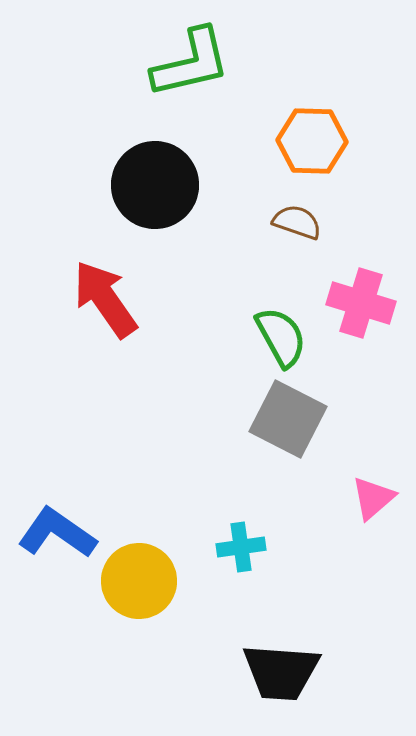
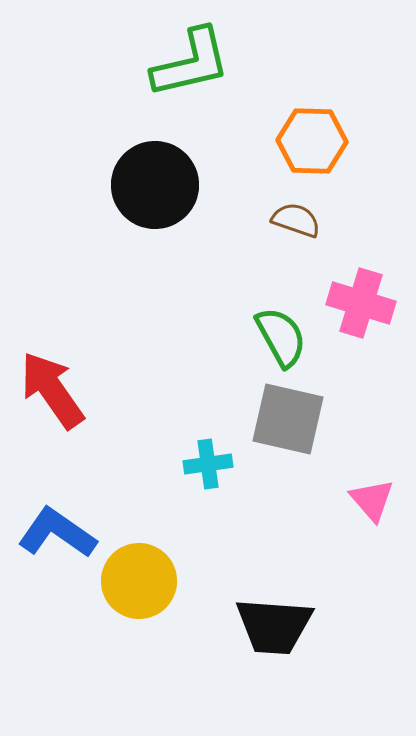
brown semicircle: moved 1 px left, 2 px up
red arrow: moved 53 px left, 91 px down
gray square: rotated 14 degrees counterclockwise
pink triangle: moved 1 px left, 2 px down; rotated 30 degrees counterclockwise
cyan cross: moved 33 px left, 83 px up
black trapezoid: moved 7 px left, 46 px up
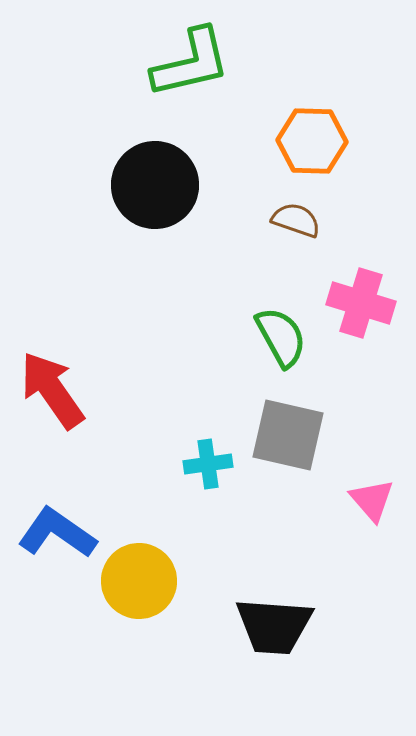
gray square: moved 16 px down
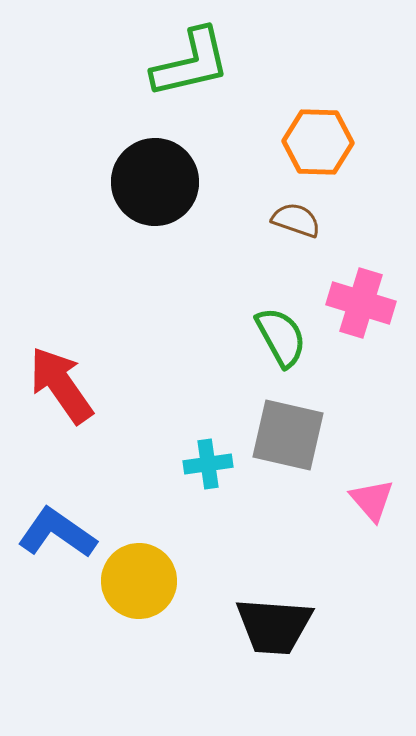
orange hexagon: moved 6 px right, 1 px down
black circle: moved 3 px up
red arrow: moved 9 px right, 5 px up
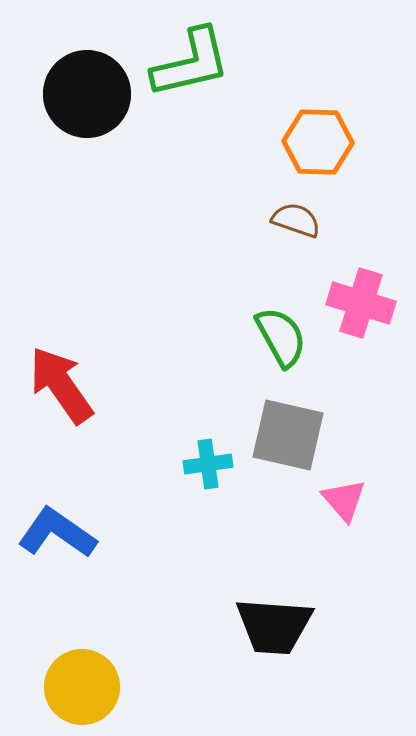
black circle: moved 68 px left, 88 px up
pink triangle: moved 28 px left
yellow circle: moved 57 px left, 106 px down
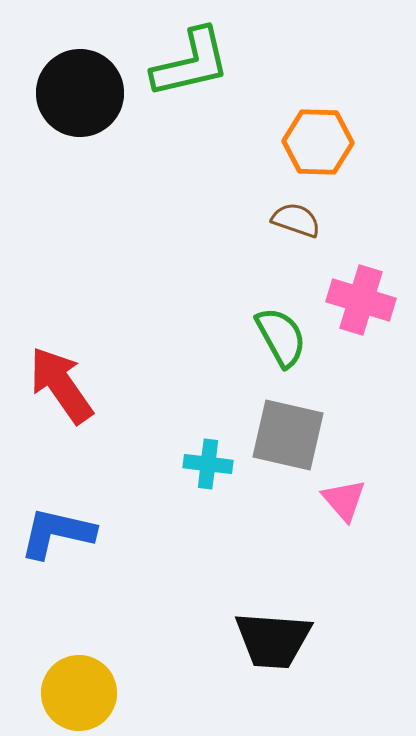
black circle: moved 7 px left, 1 px up
pink cross: moved 3 px up
cyan cross: rotated 15 degrees clockwise
blue L-shape: rotated 22 degrees counterclockwise
black trapezoid: moved 1 px left, 14 px down
yellow circle: moved 3 px left, 6 px down
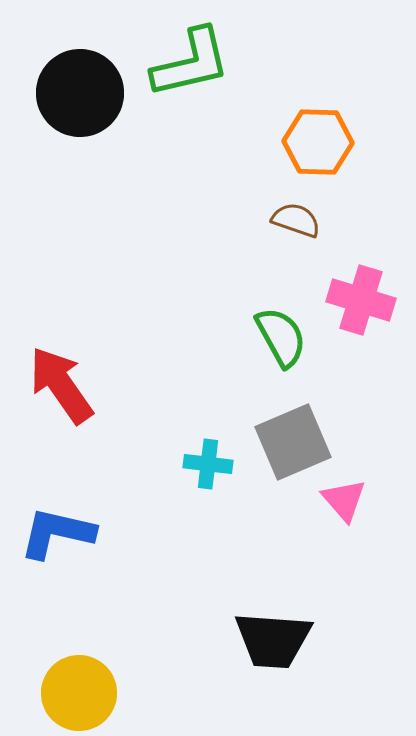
gray square: moved 5 px right, 7 px down; rotated 36 degrees counterclockwise
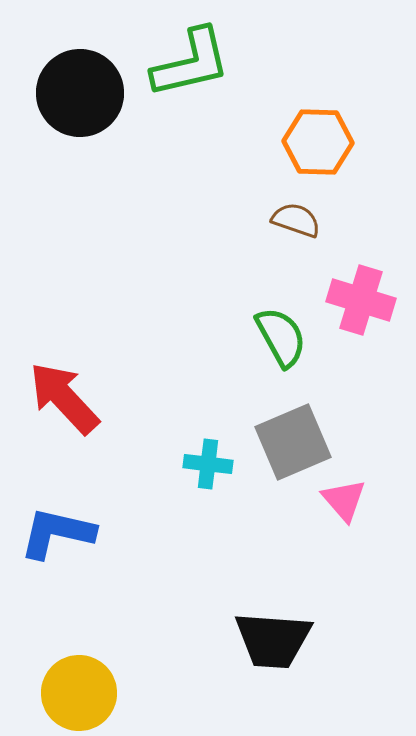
red arrow: moved 3 px right, 13 px down; rotated 8 degrees counterclockwise
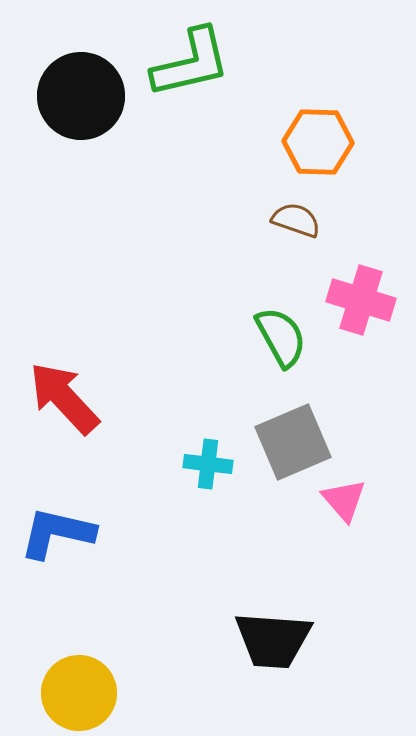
black circle: moved 1 px right, 3 px down
